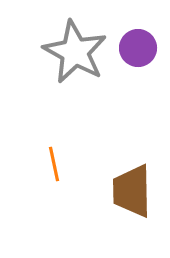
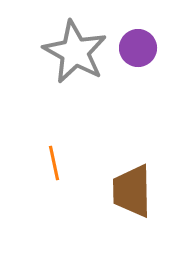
orange line: moved 1 px up
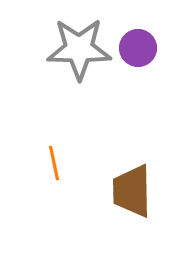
gray star: moved 4 px right, 3 px up; rotated 28 degrees counterclockwise
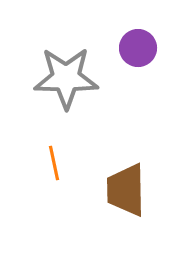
gray star: moved 13 px left, 29 px down
brown trapezoid: moved 6 px left, 1 px up
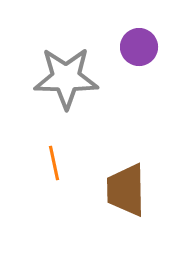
purple circle: moved 1 px right, 1 px up
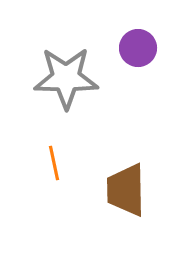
purple circle: moved 1 px left, 1 px down
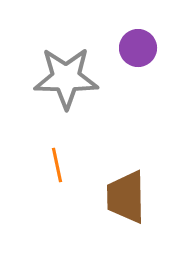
orange line: moved 3 px right, 2 px down
brown trapezoid: moved 7 px down
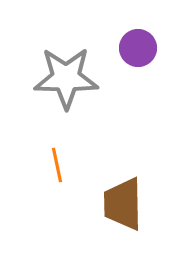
brown trapezoid: moved 3 px left, 7 px down
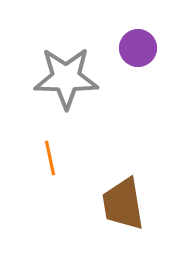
orange line: moved 7 px left, 7 px up
brown trapezoid: rotated 8 degrees counterclockwise
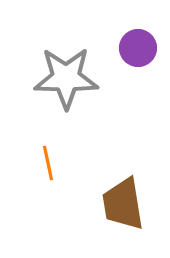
orange line: moved 2 px left, 5 px down
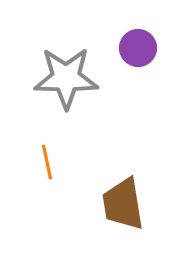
orange line: moved 1 px left, 1 px up
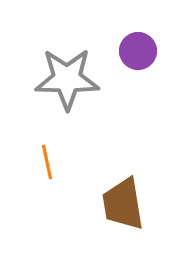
purple circle: moved 3 px down
gray star: moved 1 px right, 1 px down
